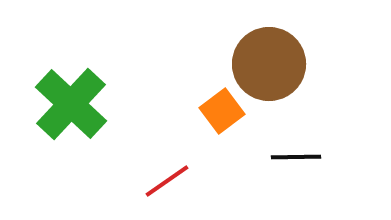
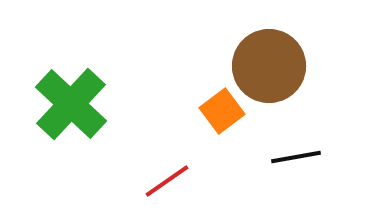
brown circle: moved 2 px down
black line: rotated 9 degrees counterclockwise
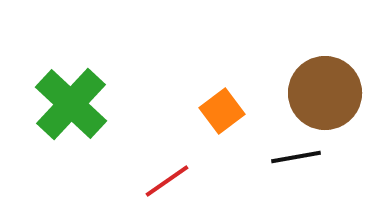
brown circle: moved 56 px right, 27 px down
